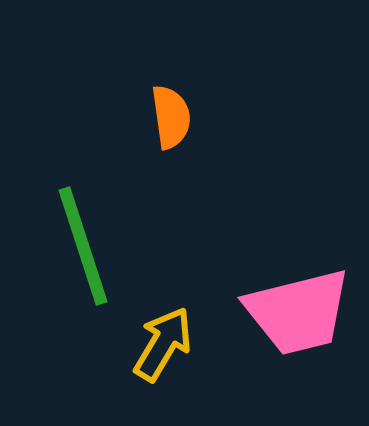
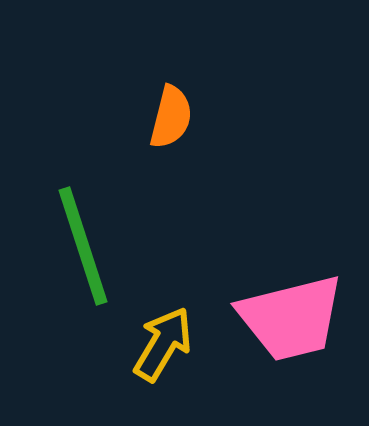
orange semicircle: rotated 22 degrees clockwise
pink trapezoid: moved 7 px left, 6 px down
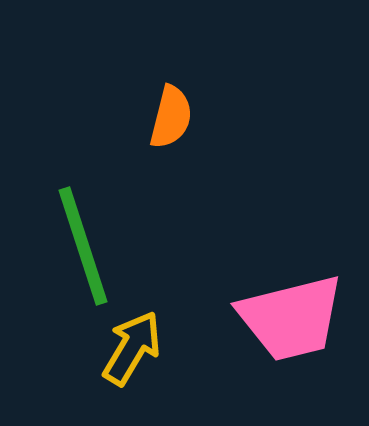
yellow arrow: moved 31 px left, 4 px down
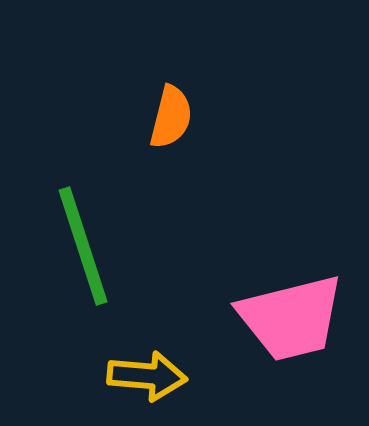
yellow arrow: moved 15 px right, 28 px down; rotated 64 degrees clockwise
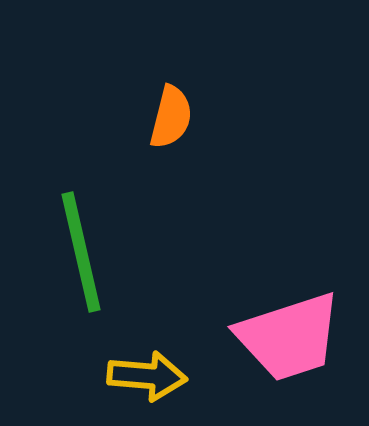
green line: moved 2 px left, 6 px down; rotated 5 degrees clockwise
pink trapezoid: moved 2 px left, 19 px down; rotated 4 degrees counterclockwise
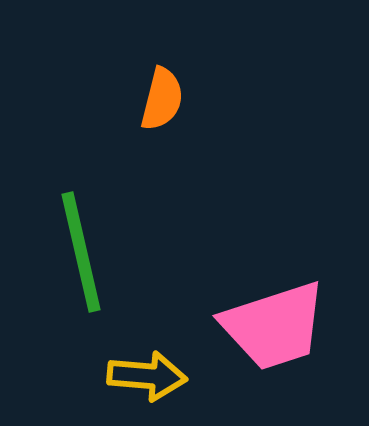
orange semicircle: moved 9 px left, 18 px up
pink trapezoid: moved 15 px left, 11 px up
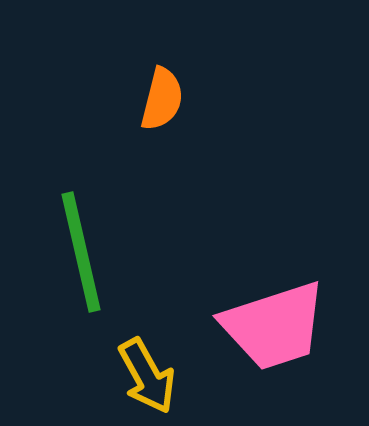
yellow arrow: rotated 56 degrees clockwise
